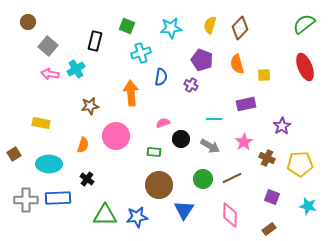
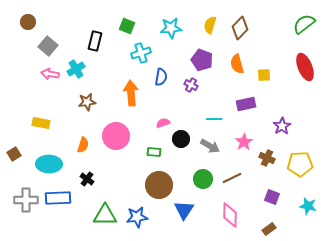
brown star at (90, 106): moved 3 px left, 4 px up
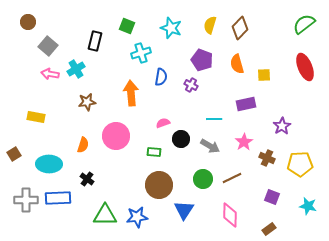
cyan star at (171, 28): rotated 25 degrees clockwise
yellow rectangle at (41, 123): moved 5 px left, 6 px up
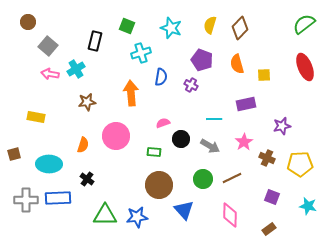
purple star at (282, 126): rotated 18 degrees clockwise
brown square at (14, 154): rotated 16 degrees clockwise
blue triangle at (184, 210): rotated 15 degrees counterclockwise
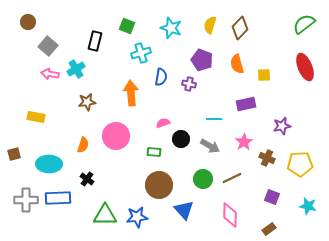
purple cross at (191, 85): moved 2 px left, 1 px up; rotated 16 degrees counterclockwise
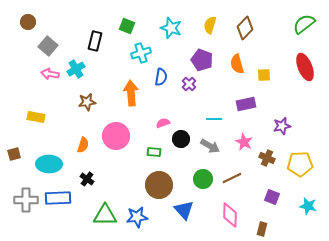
brown diamond at (240, 28): moved 5 px right
purple cross at (189, 84): rotated 32 degrees clockwise
pink star at (244, 142): rotated 12 degrees counterclockwise
brown rectangle at (269, 229): moved 7 px left; rotated 40 degrees counterclockwise
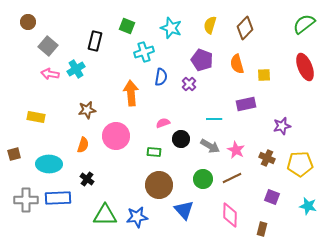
cyan cross at (141, 53): moved 3 px right, 1 px up
brown star at (87, 102): moved 8 px down
pink star at (244, 142): moved 8 px left, 8 px down
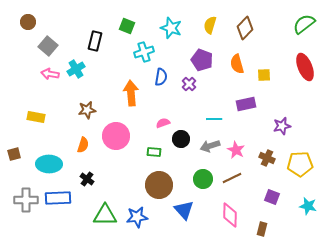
gray arrow at (210, 146): rotated 132 degrees clockwise
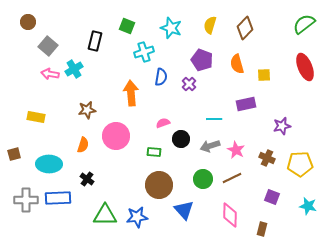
cyan cross at (76, 69): moved 2 px left
